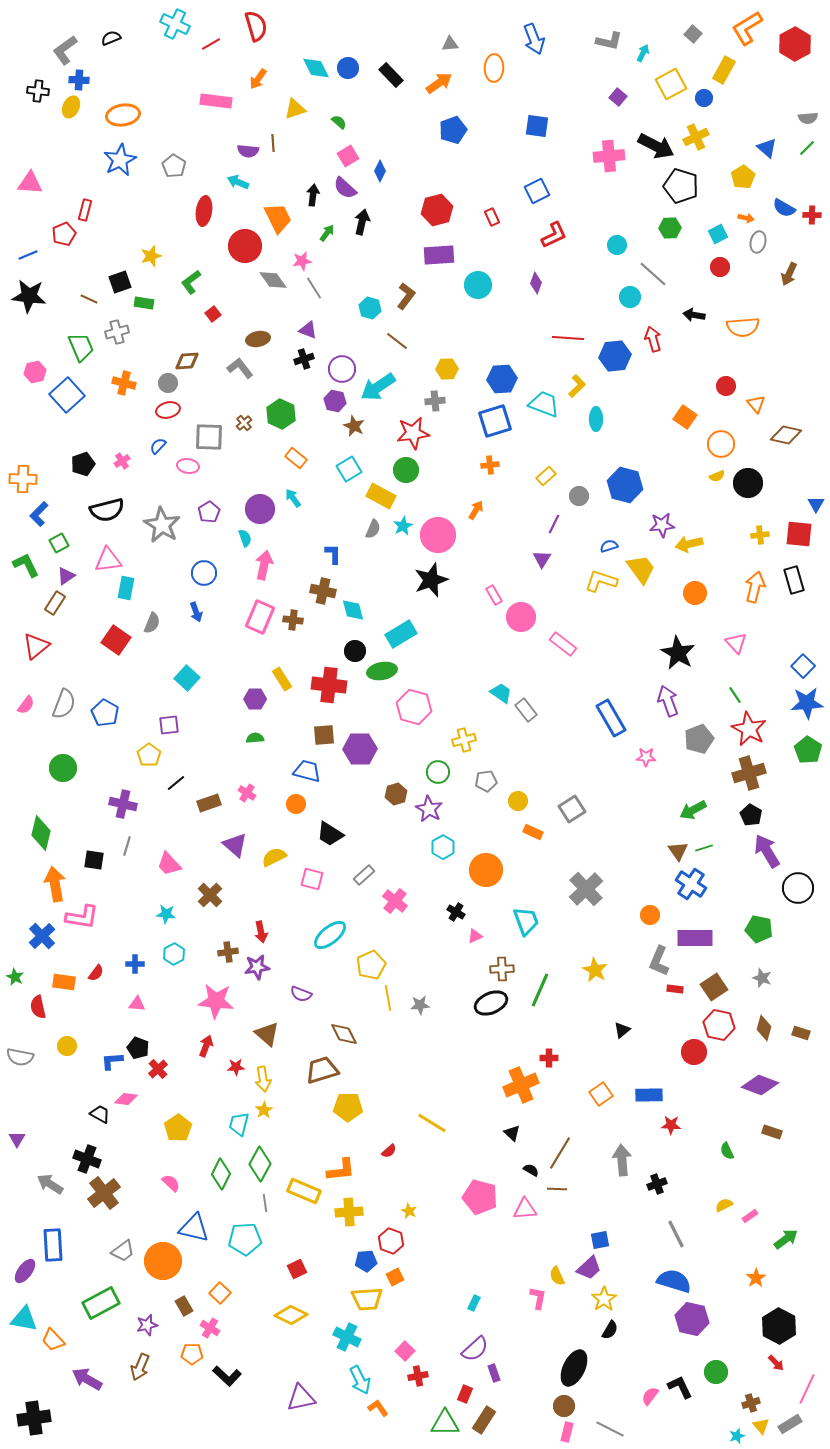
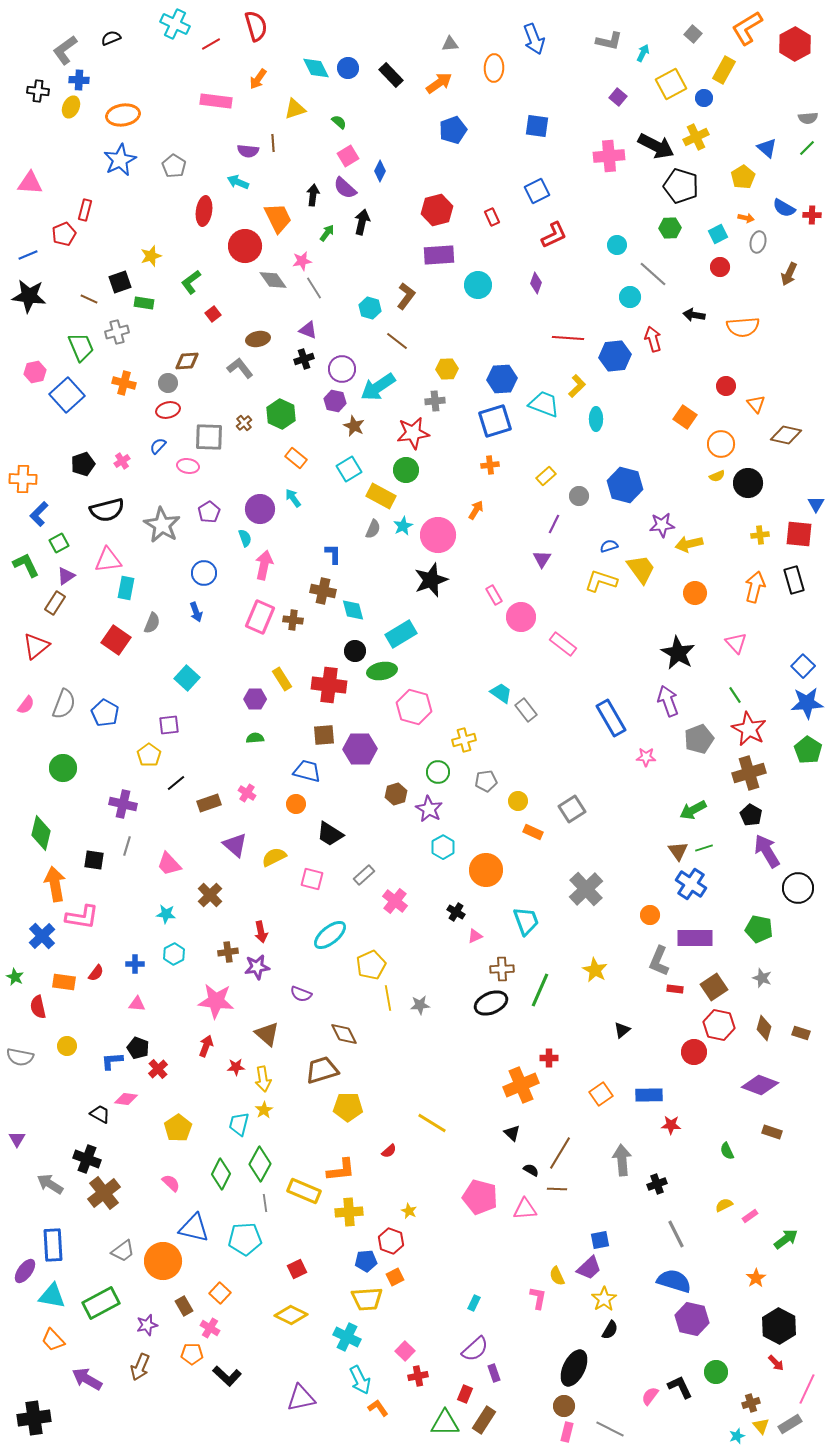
cyan triangle at (24, 1319): moved 28 px right, 23 px up
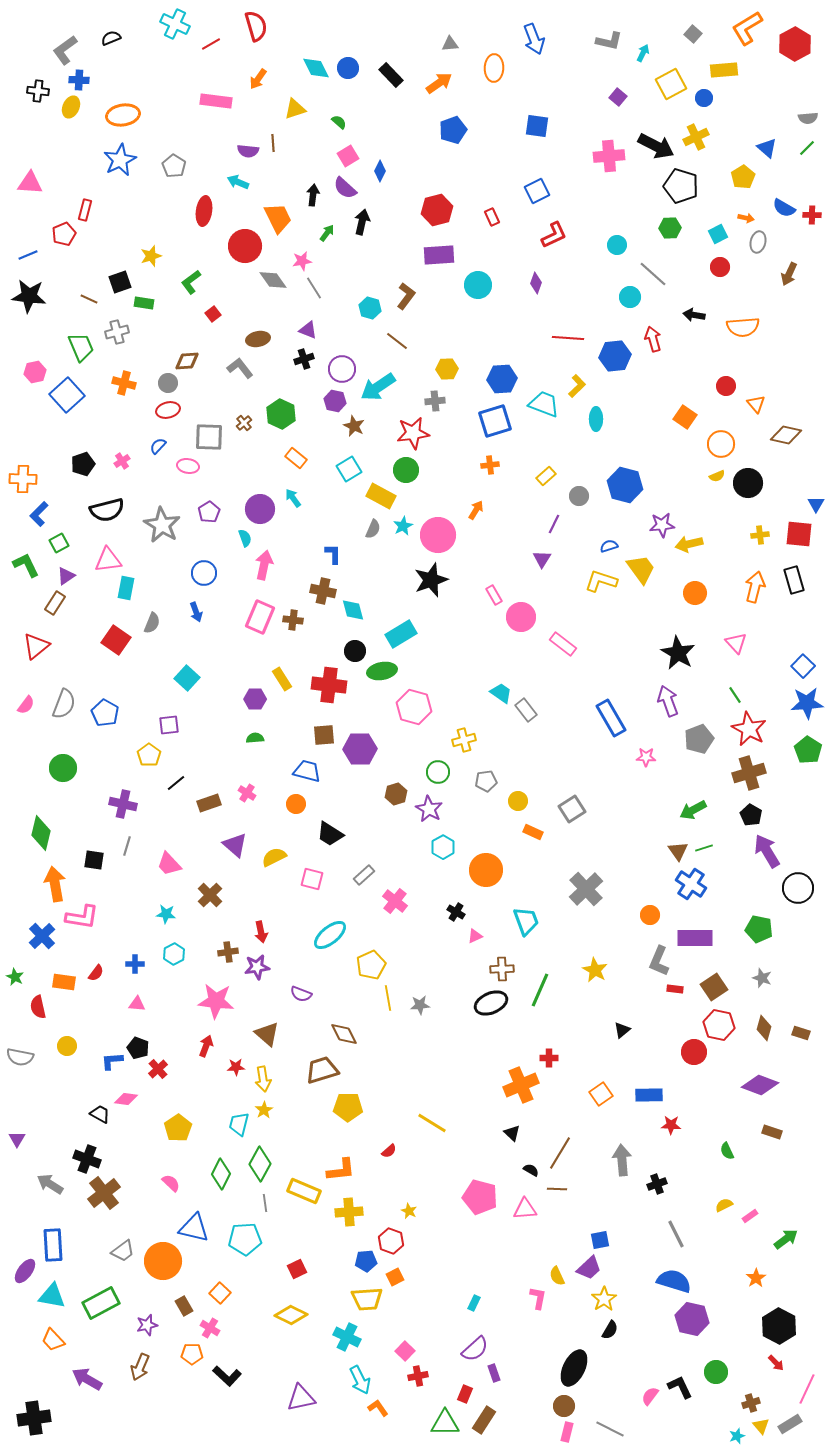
yellow rectangle at (724, 70): rotated 56 degrees clockwise
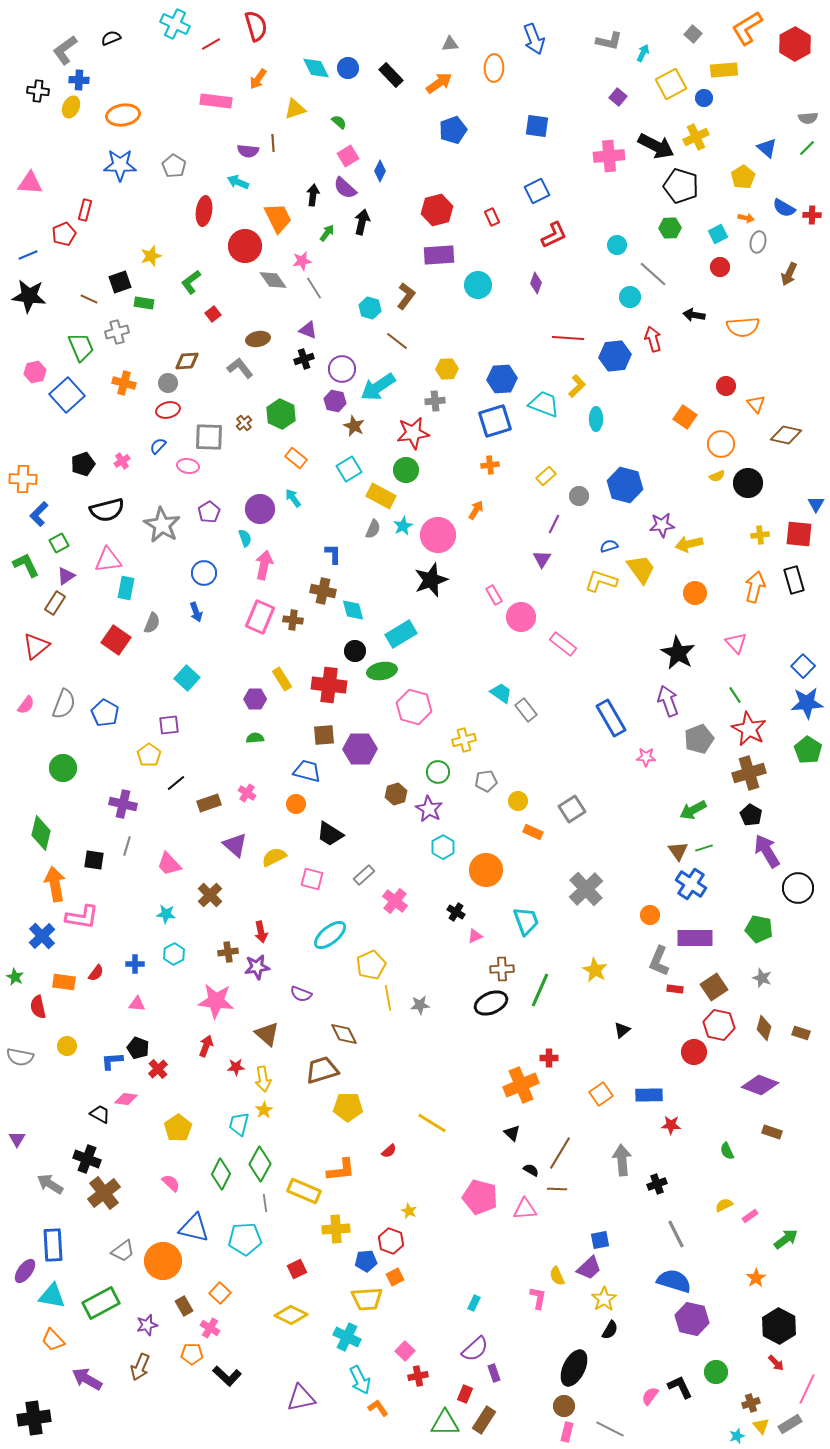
blue star at (120, 160): moved 5 px down; rotated 28 degrees clockwise
yellow cross at (349, 1212): moved 13 px left, 17 px down
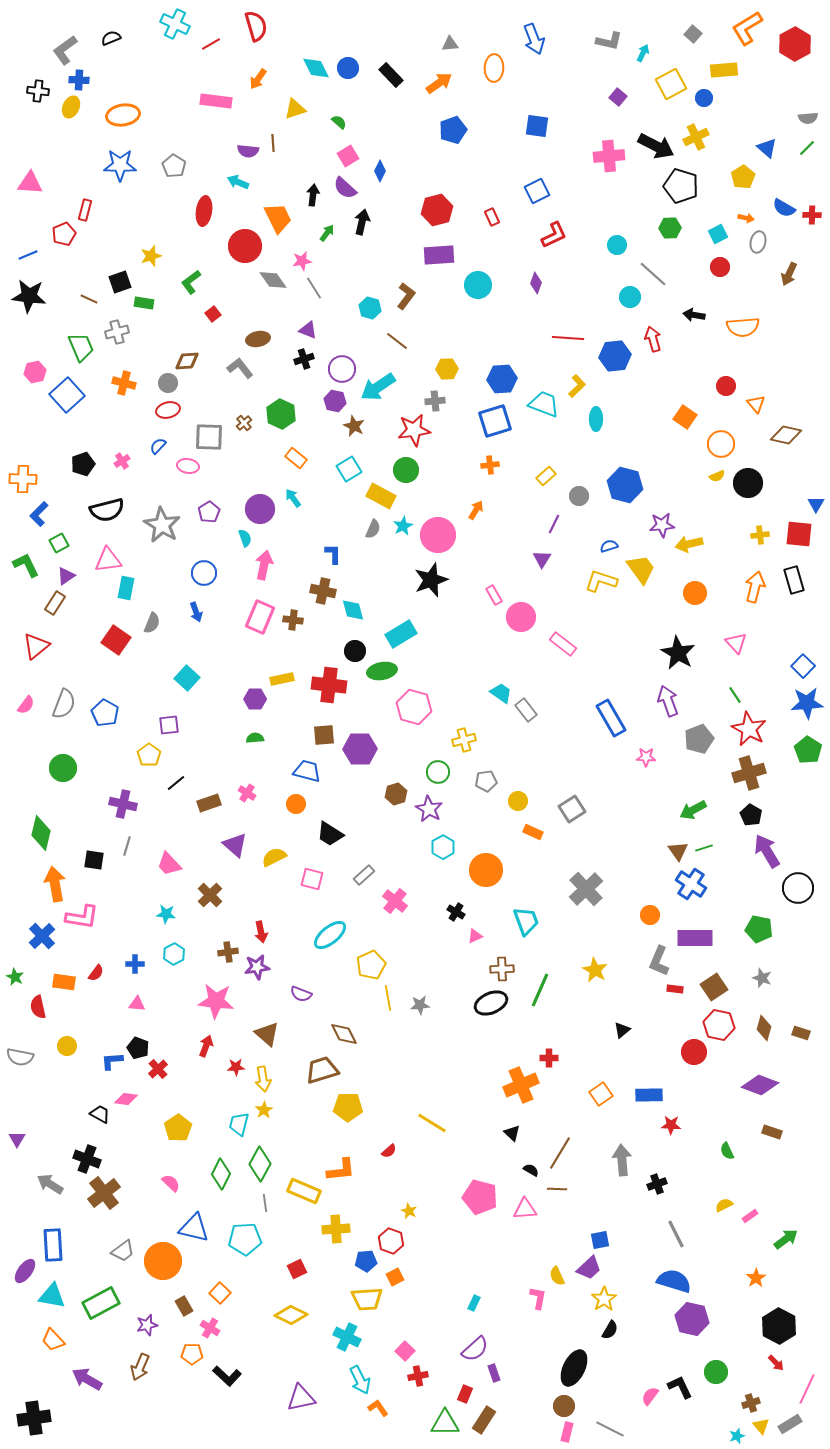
red star at (413, 433): moved 1 px right, 3 px up
yellow rectangle at (282, 679): rotated 70 degrees counterclockwise
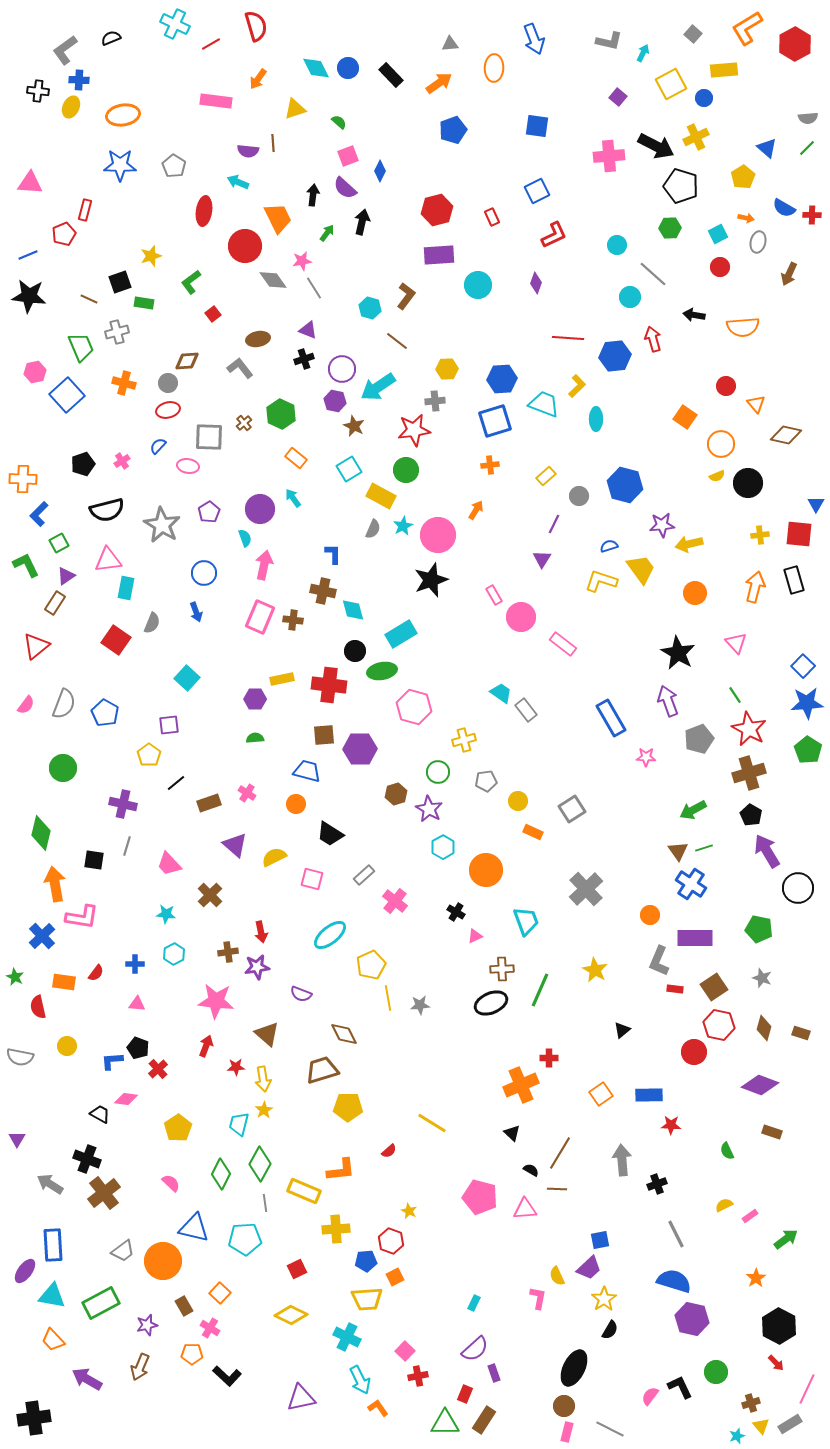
pink square at (348, 156): rotated 10 degrees clockwise
